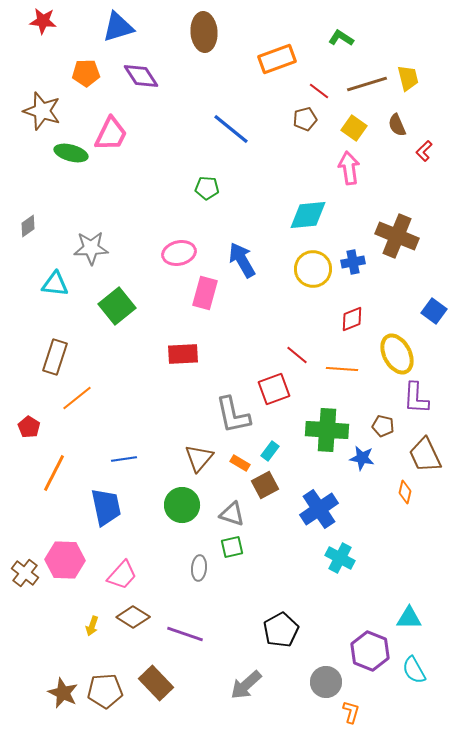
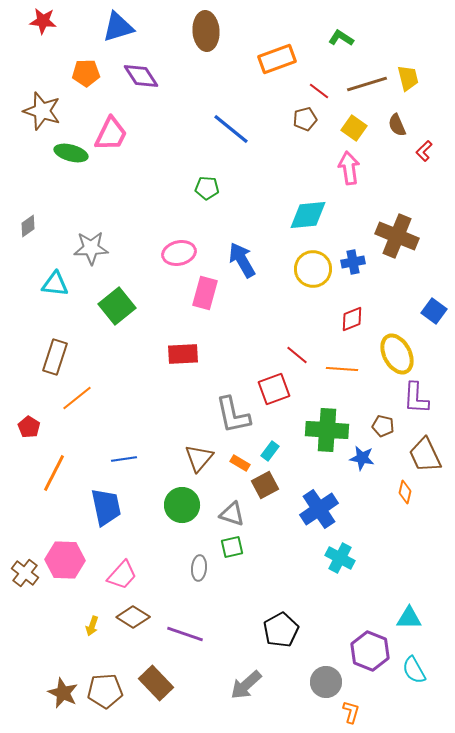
brown ellipse at (204, 32): moved 2 px right, 1 px up
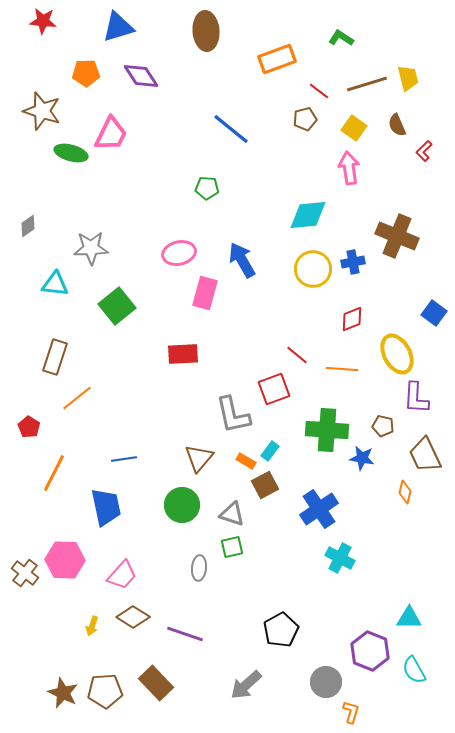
blue square at (434, 311): moved 2 px down
orange rectangle at (240, 463): moved 6 px right, 2 px up
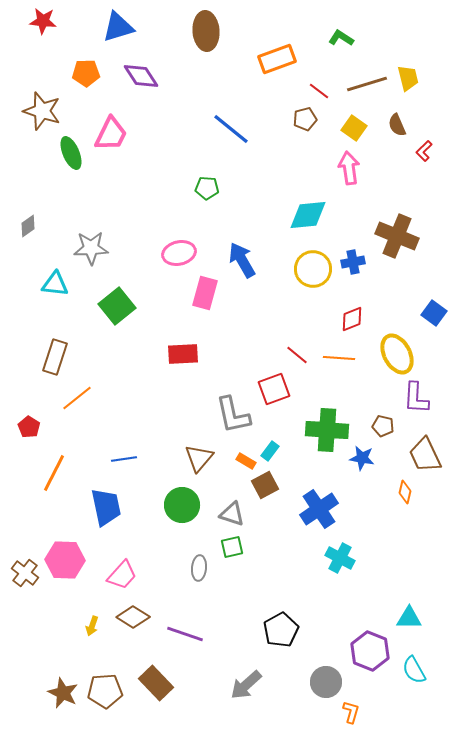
green ellipse at (71, 153): rotated 52 degrees clockwise
orange line at (342, 369): moved 3 px left, 11 px up
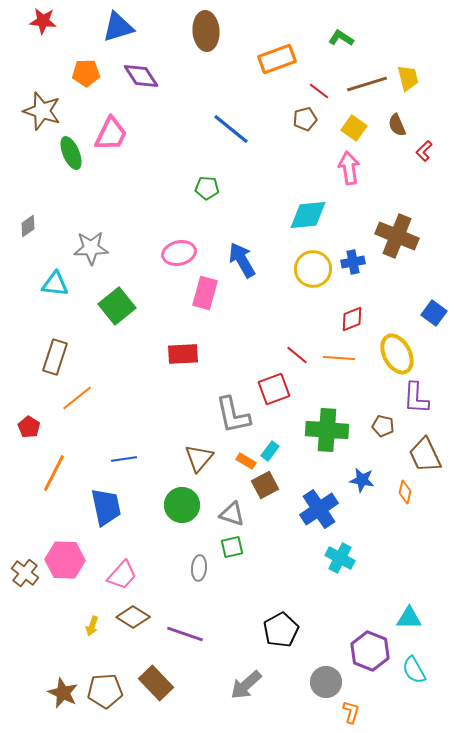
blue star at (362, 458): moved 22 px down
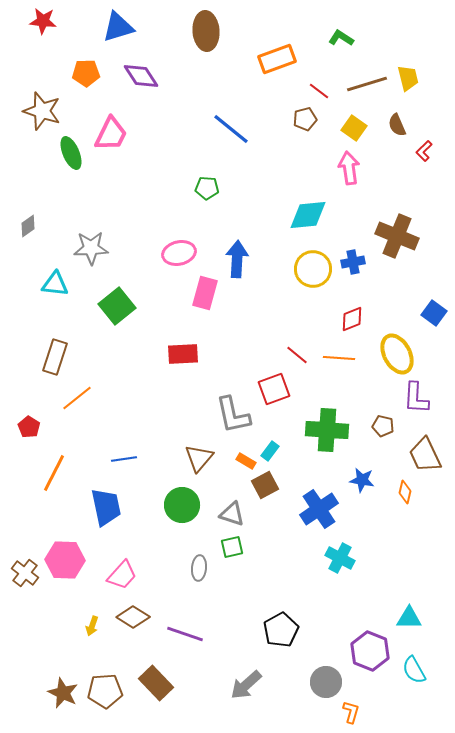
blue arrow at (242, 260): moved 5 px left, 1 px up; rotated 33 degrees clockwise
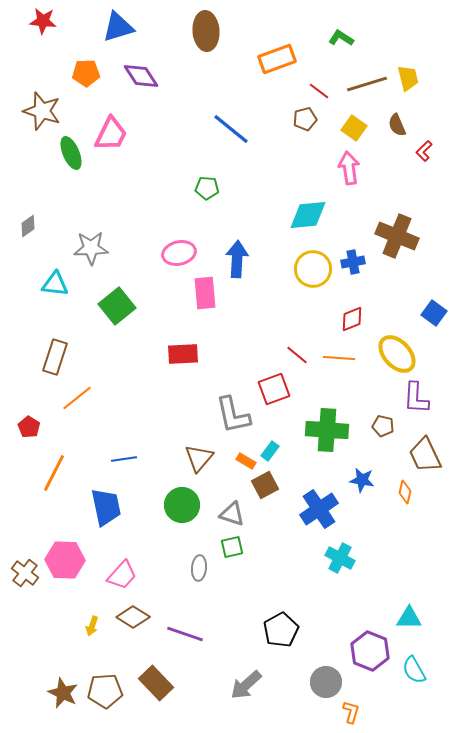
pink rectangle at (205, 293): rotated 20 degrees counterclockwise
yellow ellipse at (397, 354): rotated 15 degrees counterclockwise
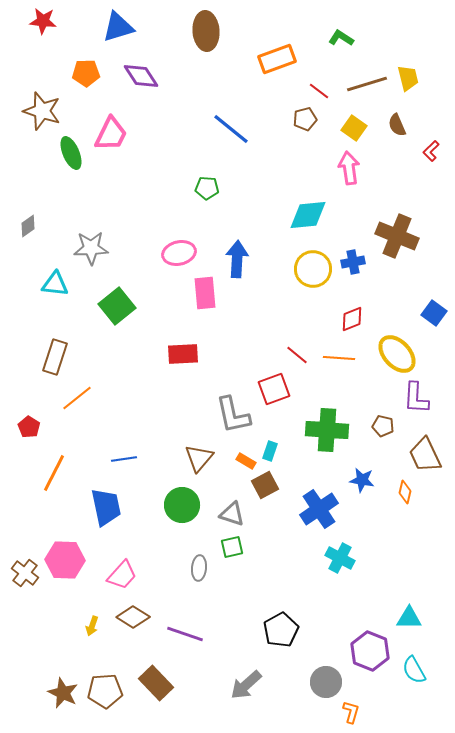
red L-shape at (424, 151): moved 7 px right
cyan rectangle at (270, 451): rotated 18 degrees counterclockwise
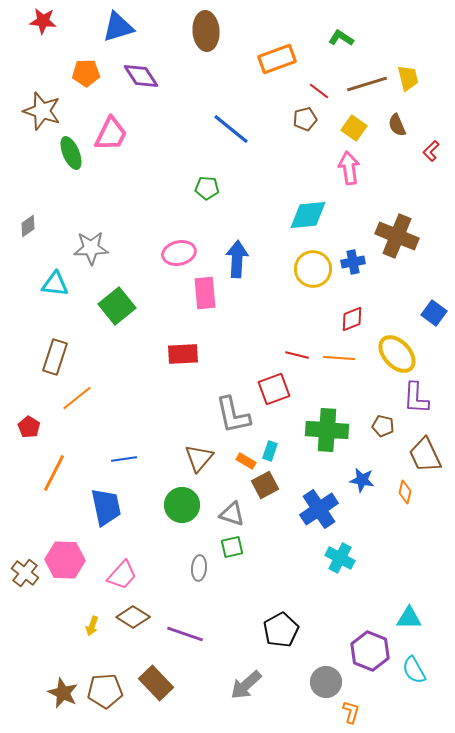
red line at (297, 355): rotated 25 degrees counterclockwise
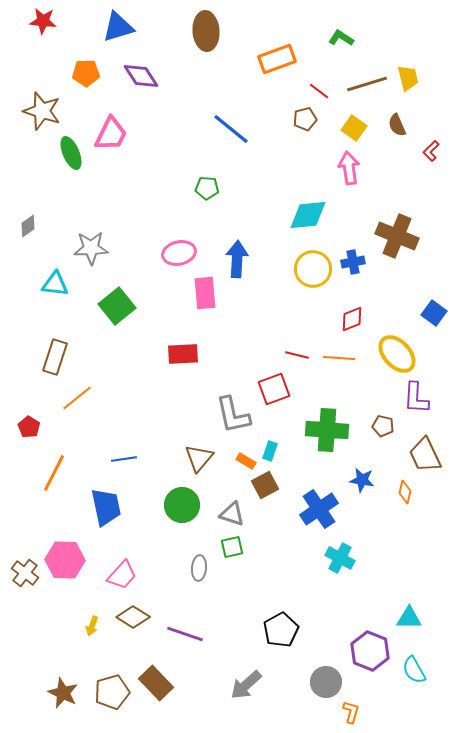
brown pentagon at (105, 691): moved 7 px right, 1 px down; rotated 12 degrees counterclockwise
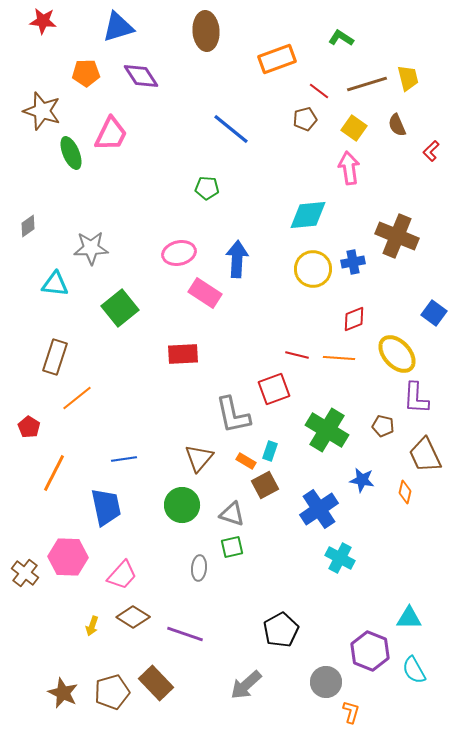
pink rectangle at (205, 293): rotated 52 degrees counterclockwise
green square at (117, 306): moved 3 px right, 2 px down
red diamond at (352, 319): moved 2 px right
green cross at (327, 430): rotated 27 degrees clockwise
pink hexagon at (65, 560): moved 3 px right, 3 px up
